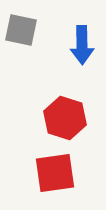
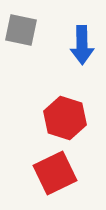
red square: rotated 18 degrees counterclockwise
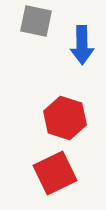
gray square: moved 15 px right, 9 px up
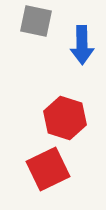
red square: moved 7 px left, 4 px up
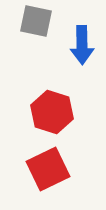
red hexagon: moved 13 px left, 6 px up
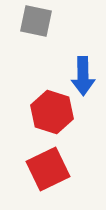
blue arrow: moved 1 px right, 31 px down
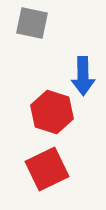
gray square: moved 4 px left, 2 px down
red square: moved 1 px left
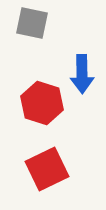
blue arrow: moved 1 px left, 2 px up
red hexagon: moved 10 px left, 9 px up
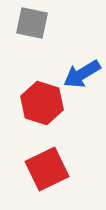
blue arrow: rotated 60 degrees clockwise
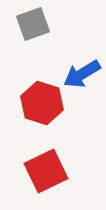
gray square: moved 1 px right, 1 px down; rotated 32 degrees counterclockwise
red square: moved 1 px left, 2 px down
